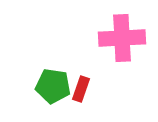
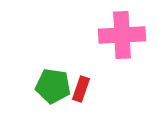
pink cross: moved 3 px up
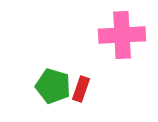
green pentagon: rotated 8 degrees clockwise
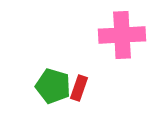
red rectangle: moved 2 px left, 1 px up
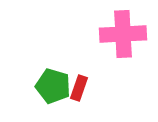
pink cross: moved 1 px right, 1 px up
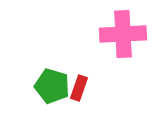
green pentagon: moved 1 px left
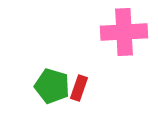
pink cross: moved 1 px right, 2 px up
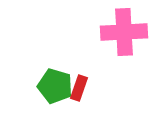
green pentagon: moved 3 px right
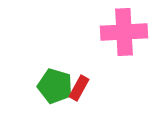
red rectangle: rotated 10 degrees clockwise
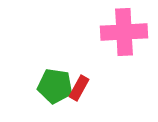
green pentagon: rotated 8 degrees counterclockwise
